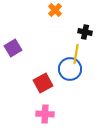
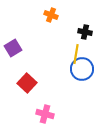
orange cross: moved 4 px left, 5 px down; rotated 24 degrees counterclockwise
blue circle: moved 12 px right
red square: moved 16 px left; rotated 18 degrees counterclockwise
pink cross: rotated 12 degrees clockwise
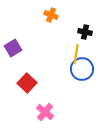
pink cross: moved 2 px up; rotated 24 degrees clockwise
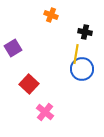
red square: moved 2 px right, 1 px down
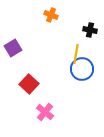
black cross: moved 5 px right, 2 px up
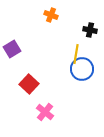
purple square: moved 1 px left, 1 px down
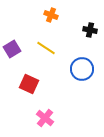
yellow line: moved 30 px left, 6 px up; rotated 66 degrees counterclockwise
red square: rotated 18 degrees counterclockwise
pink cross: moved 6 px down
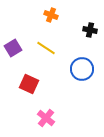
purple square: moved 1 px right, 1 px up
pink cross: moved 1 px right
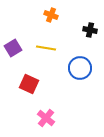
yellow line: rotated 24 degrees counterclockwise
blue circle: moved 2 px left, 1 px up
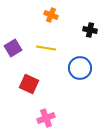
pink cross: rotated 30 degrees clockwise
